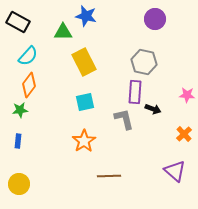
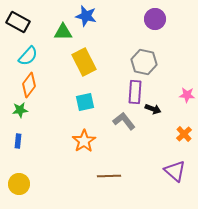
gray L-shape: moved 2 px down; rotated 25 degrees counterclockwise
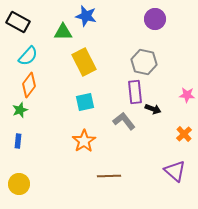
purple rectangle: rotated 10 degrees counterclockwise
green star: rotated 14 degrees counterclockwise
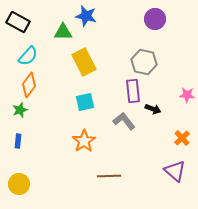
purple rectangle: moved 2 px left, 1 px up
orange cross: moved 2 px left, 4 px down
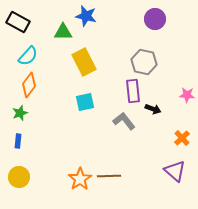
green star: moved 3 px down
orange star: moved 4 px left, 38 px down
yellow circle: moved 7 px up
